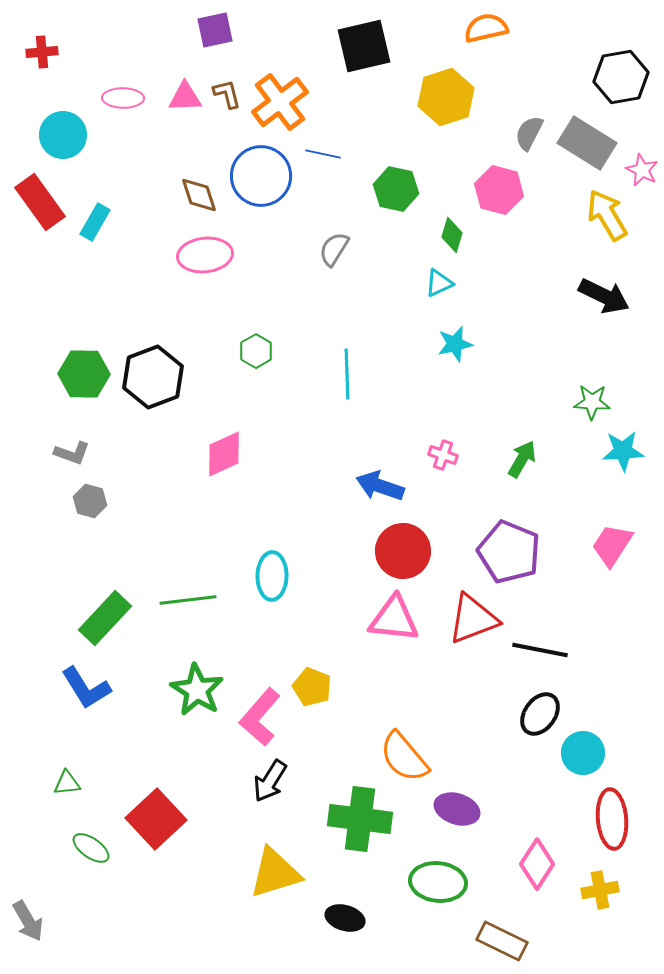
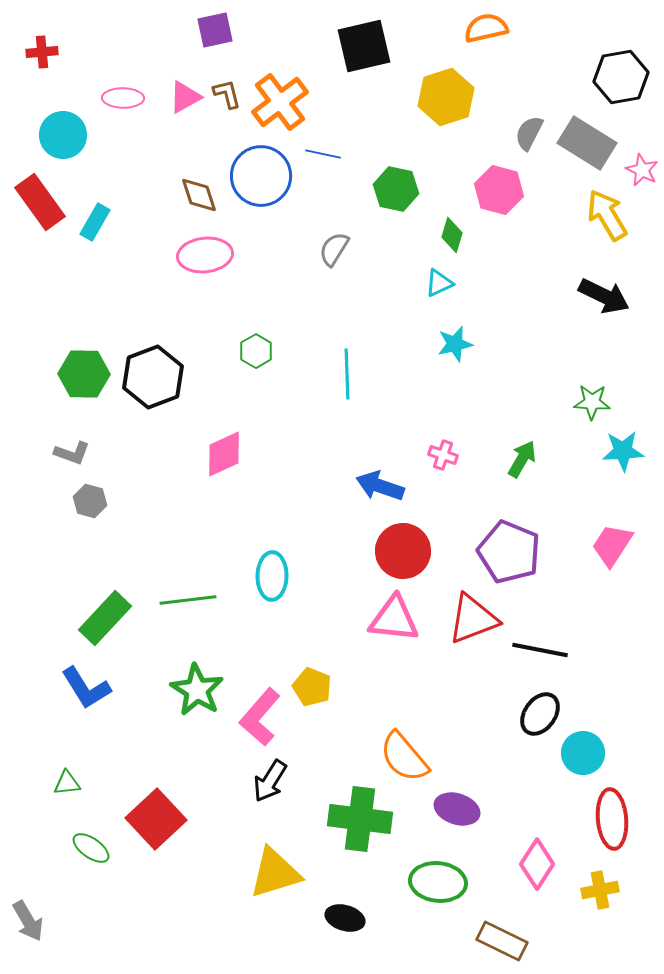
pink triangle at (185, 97): rotated 27 degrees counterclockwise
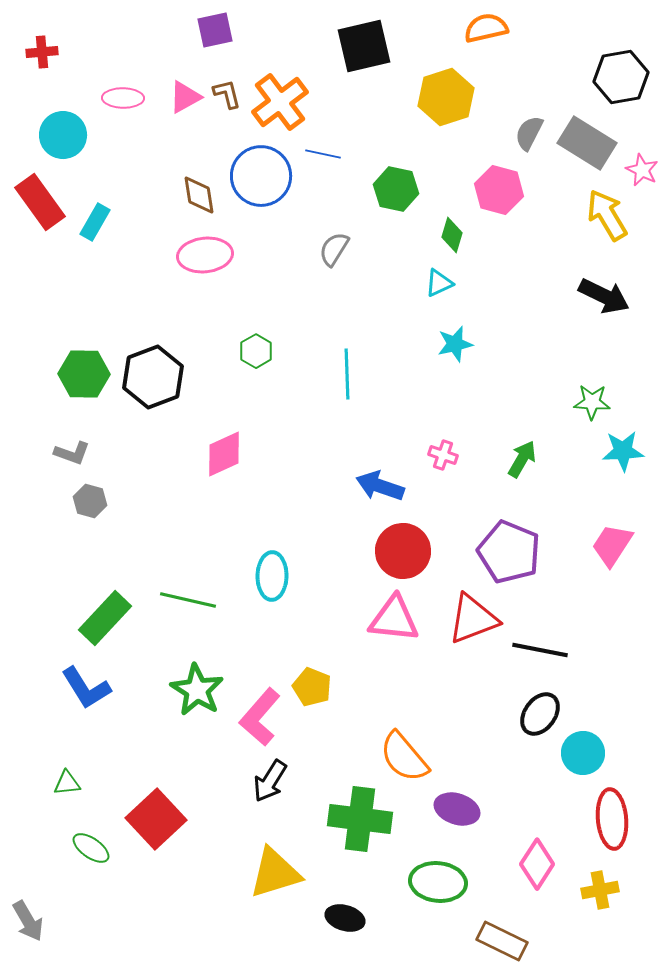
brown diamond at (199, 195): rotated 9 degrees clockwise
green line at (188, 600): rotated 20 degrees clockwise
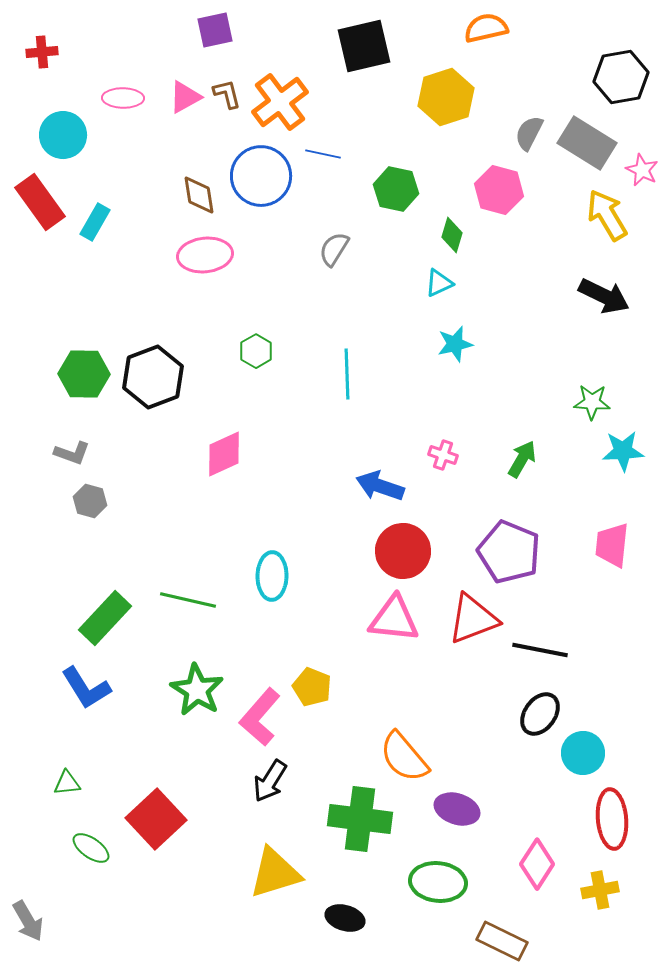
pink trapezoid at (612, 545): rotated 27 degrees counterclockwise
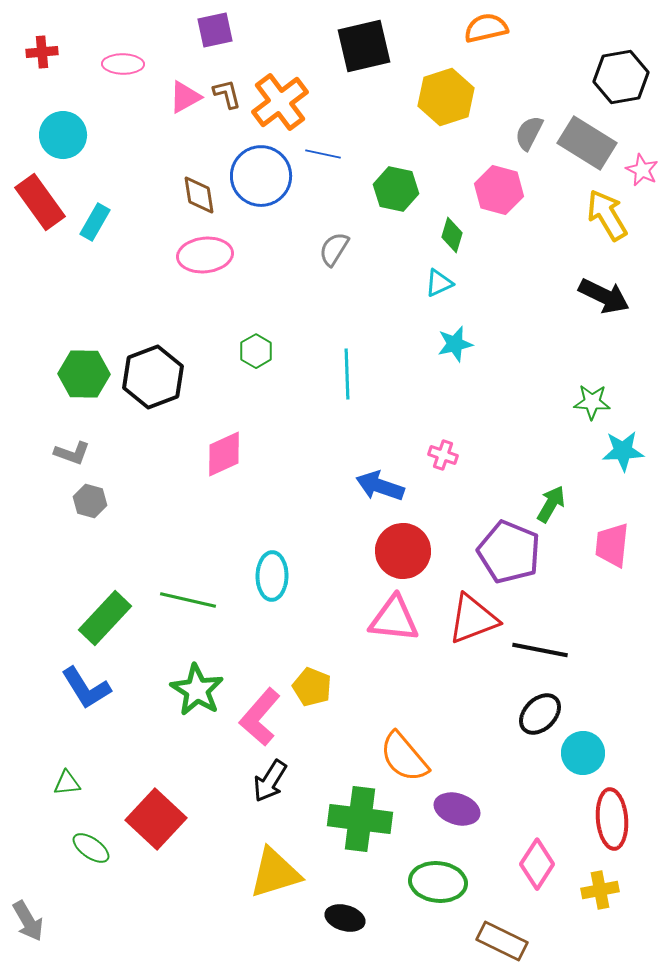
pink ellipse at (123, 98): moved 34 px up
green arrow at (522, 459): moved 29 px right, 45 px down
black ellipse at (540, 714): rotated 9 degrees clockwise
red square at (156, 819): rotated 4 degrees counterclockwise
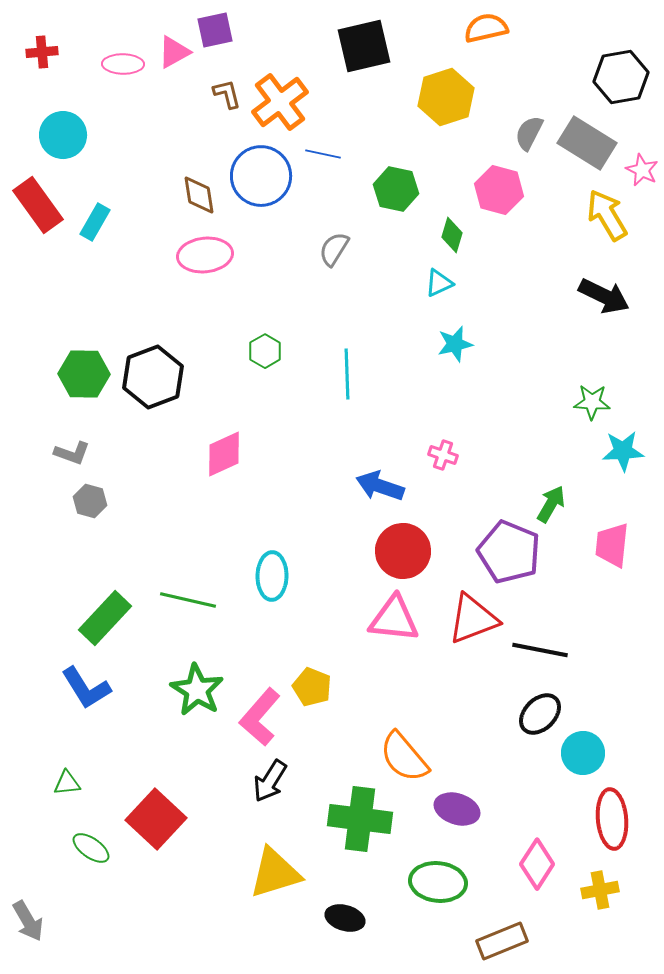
pink triangle at (185, 97): moved 11 px left, 45 px up
red rectangle at (40, 202): moved 2 px left, 3 px down
green hexagon at (256, 351): moved 9 px right
brown rectangle at (502, 941): rotated 48 degrees counterclockwise
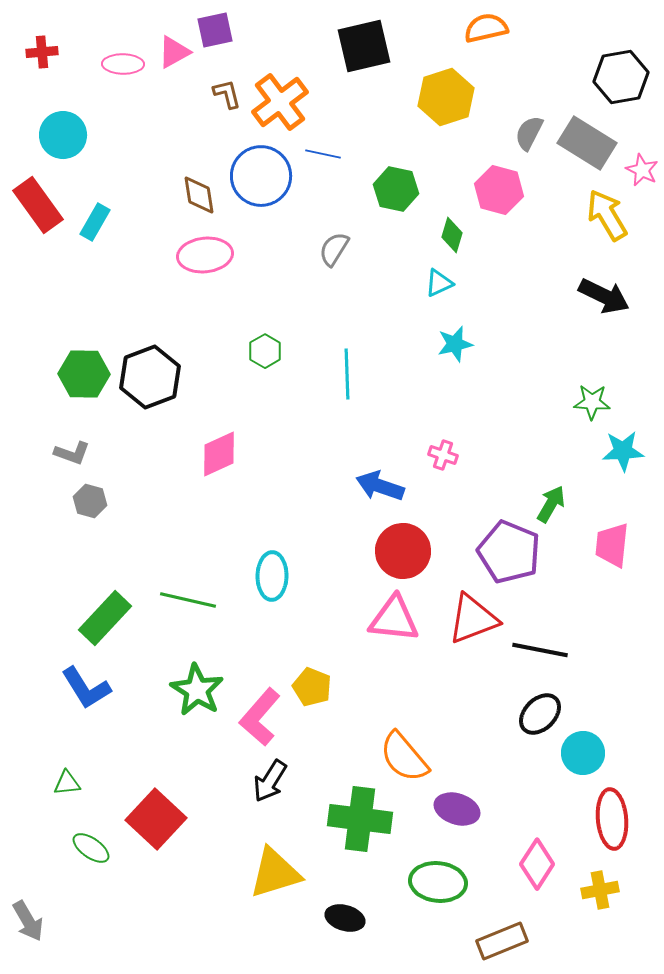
black hexagon at (153, 377): moved 3 px left
pink diamond at (224, 454): moved 5 px left
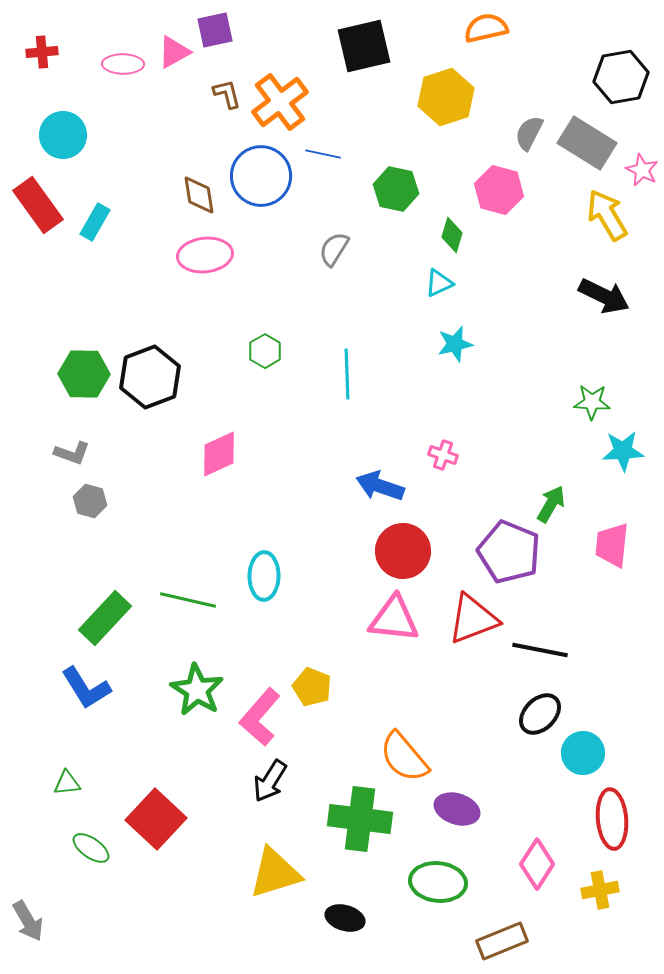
cyan ellipse at (272, 576): moved 8 px left
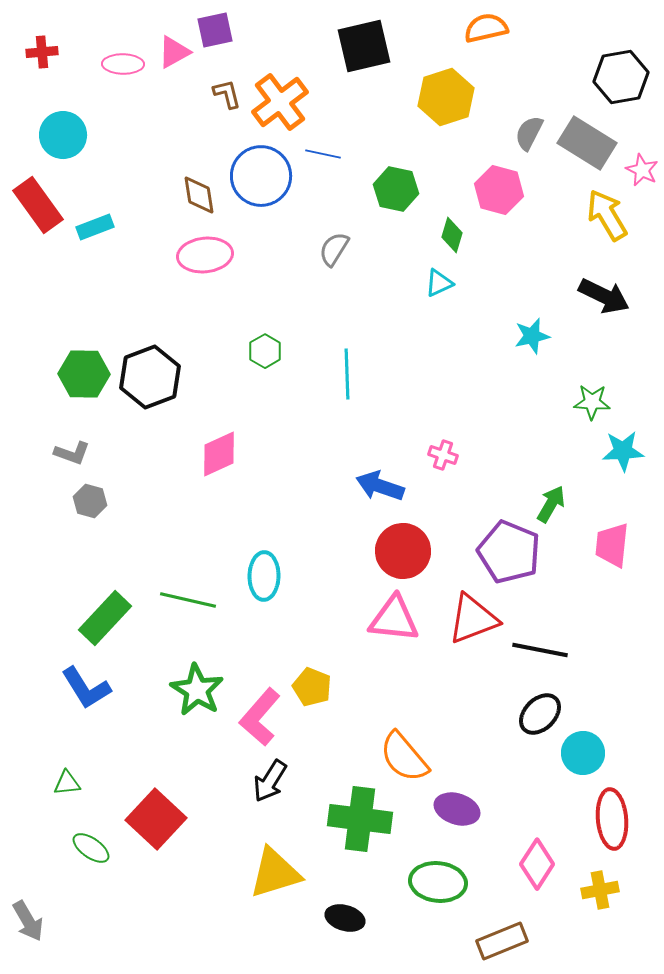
cyan rectangle at (95, 222): moved 5 px down; rotated 39 degrees clockwise
cyan star at (455, 344): moved 77 px right, 8 px up
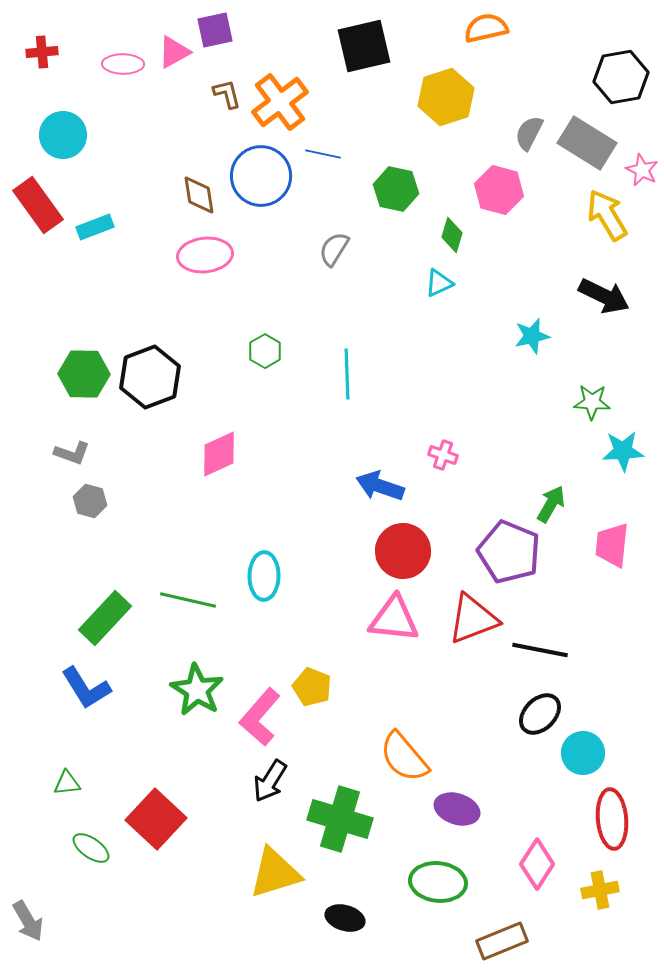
green cross at (360, 819): moved 20 px left; rotated 10 degrees clockwise
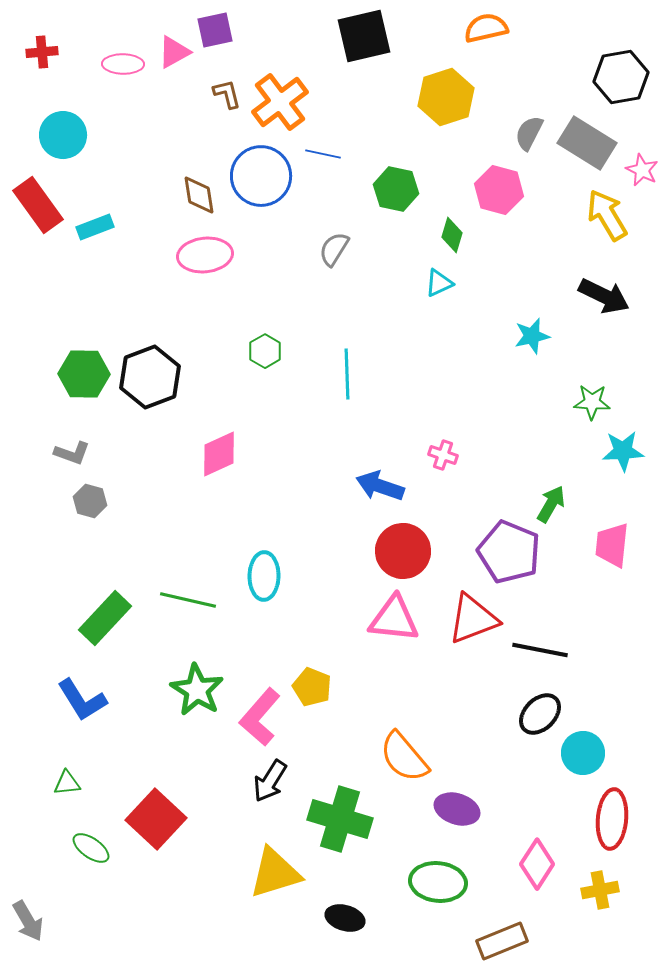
black square at (364, 46): moved 10 px up
blue L-shape at (86, 688): moved 4 px left, 12 px down
red ellipse at (612, 819): rotated 10 degrees clockwise
